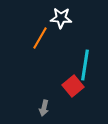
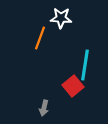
orange line: rotated 10 degrees counterclockwise
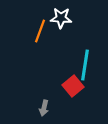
orange line: moved 7 px up
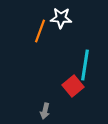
gray arrow: moved 1 px right, 3 px down
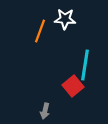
white star: moved 4 px right, 1 px down
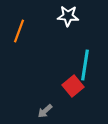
white star: moved 3 px right, 3 px up
orange line: moved 21 px left
gray arrow: rotated 35 degrees clockwise
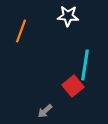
orange line: moved 2 px right
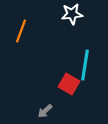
white star: moved 4 px right, 2 px up; rotated 10 degrees counterclockwise
red square: moved 4 px left, 2 px up; rotated 20 degrees counterclockwise
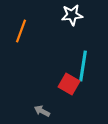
white star: moved 1 px down
cyan line: moved 2 px left, 1 px down
gray arrow: moved 3 px left; rotated 70 degrees clockwise
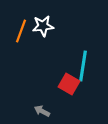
white star: moved 29 px left, 11 px down
